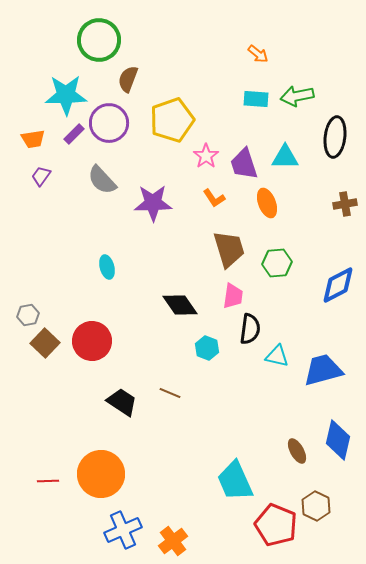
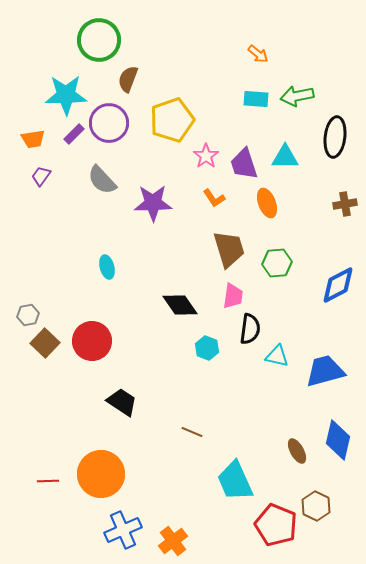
blue trapezoid at (323, 370): moved 2 px right, 1 px down
brown line at (170, 393): moved 22 px right, 39 px down
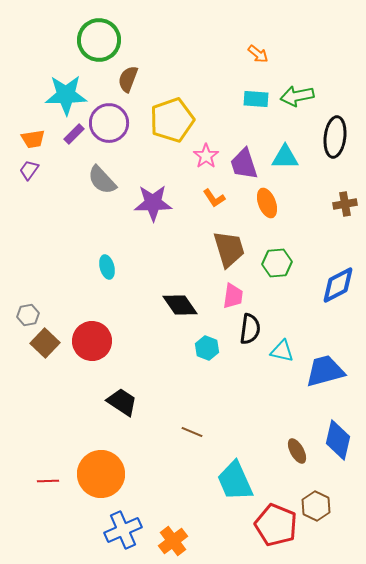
purple trapezoid at (41, 176): moved 12 px left, 6 px up
cyan triangle at (277, 356): moved 5 px right, 5 px up
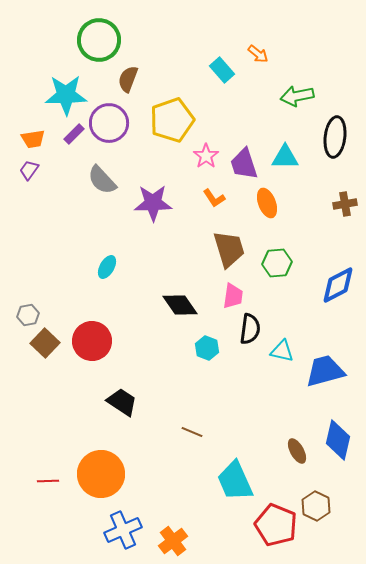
cyan rectangle at (256, 99): moved 34 px left, 29 px up; rotated 45 degrees clockwise
cyan ellipse at (107, 267): rotated 45 degrees clockwise
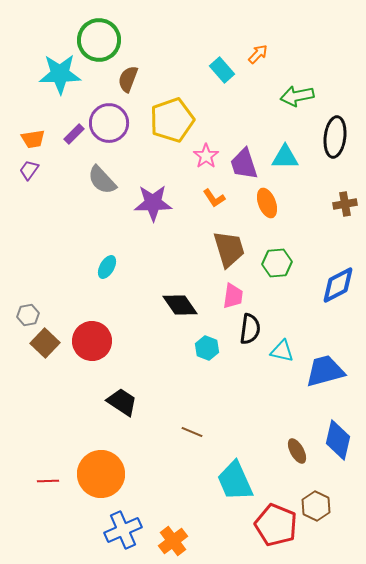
orange arrow at (258, 54): rotated 85 degrees counterclockwise
cyan star at (66, 95): moved 6 px left, 21 px up
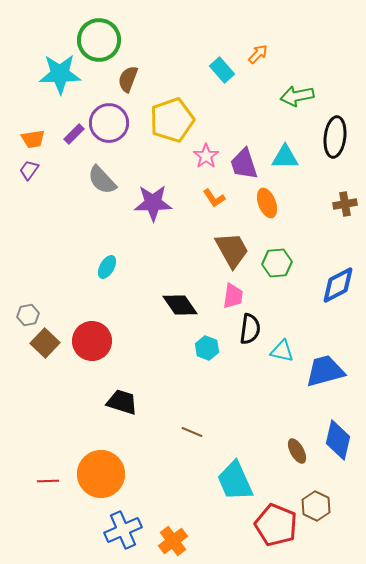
brown trapezoid at (229, 249): moved 3 px right, 1 px down; rotated 12 degrees counterclockwise
black trapezoid at (122, 402): rotated 16 degrees counterclockwise
